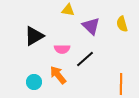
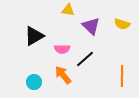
yellow semicircle: rotated 56 degrees counterclockwise
orange arrow: moved 5 px right
orange line: moved 1 px right, 8 px up
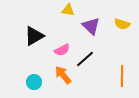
pink semicircle: moved 1 px down; rotated 28 degrees counterclockwise
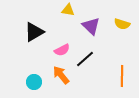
black triangle: moved 4 px up
orange arrow: moved 2 px left
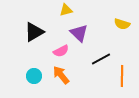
yellow triangle: moved 2 px left; rotated 24 degrees counterclockwise
purple triangle: moved 12 px left, 7 px down
pink semicircle: moved 1 px left, 1 px down
black line: moved 16 px right; rotated 12 degrees clockwise
cyan circle: moved 6 px up
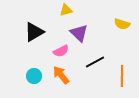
black line: moved 6 px left, 3 px down
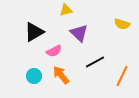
pink semicircle: moved 7 px left
orange line: rotated 25 degrees clockwise
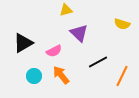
black triangle: moved 11 px left, 11 px down
black line: moved 3 px right
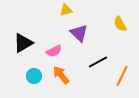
yellow semicircle: moved 2 px left; rotated 42 degrees clockwise
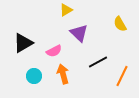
yellow triangle: rotated 16 degrees counterclockwise
orange arrow: moved 2 px right, 1 px up; rotated 24 degrees clockwise
